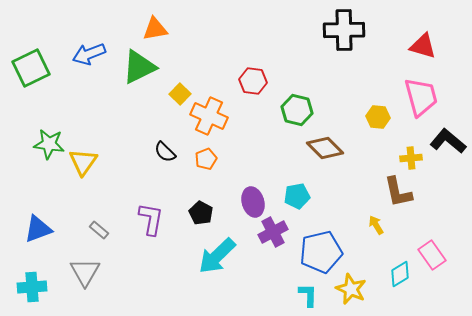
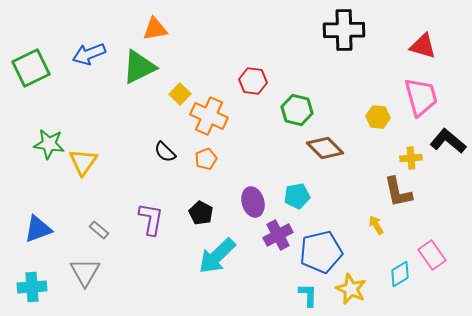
purple cross: moved 5 px right, 3 px down
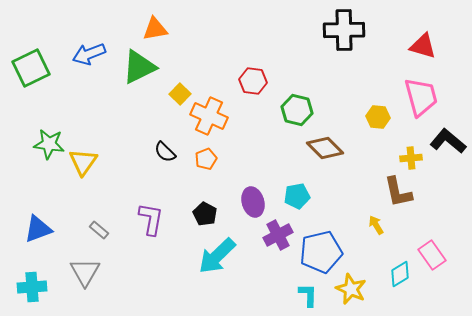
black pentagon: moved 4 px right, 1 px down
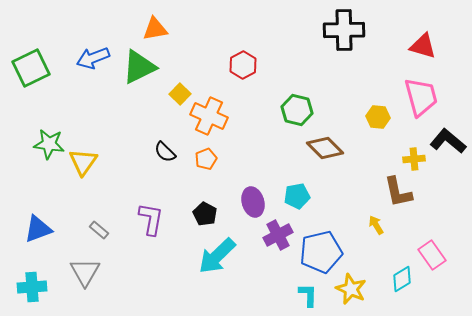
blue arrow: moved 4 px right, 4 px down
red hexagon: moved 10 px left, 16 px up; rotated 24 degrees clockwise
yellow cross: moved 3 px right, 1 px down
cyan diamond: moved 2 px right, 5 px down
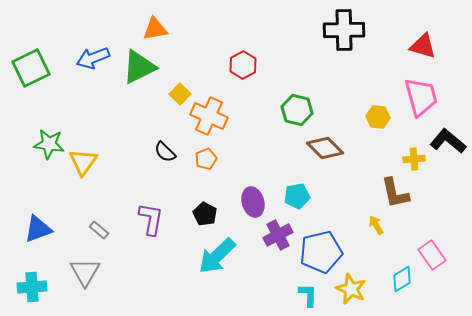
brown L-shape: moved 3 px left, 1 px down
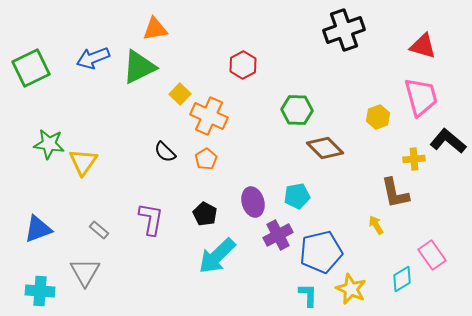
black cross: rotated 18 degrees counterclockwise
green hexagon: rotated 12 degrees counterclockwise
yellow hexagon: rotated 25 degrees counterclockwise
orange pentagon: rotated 10 degrees counterclockwise
cyan cross: moved 8 px right, 4 px down; rotated 8 degrees clockwise
